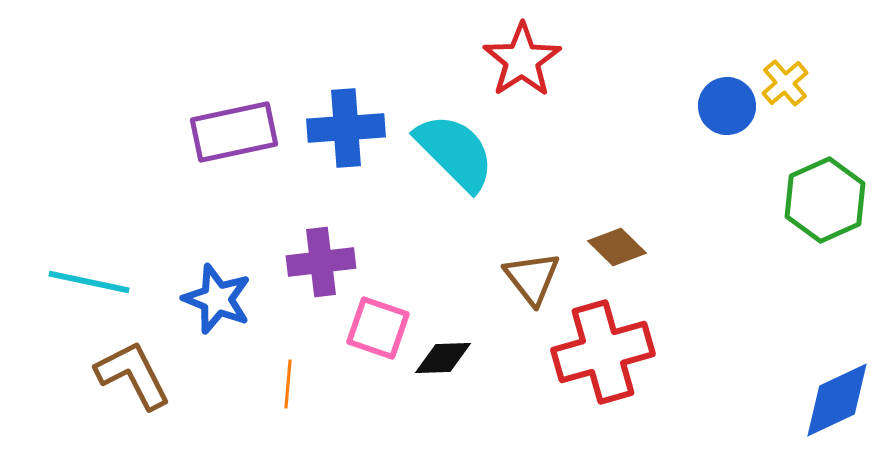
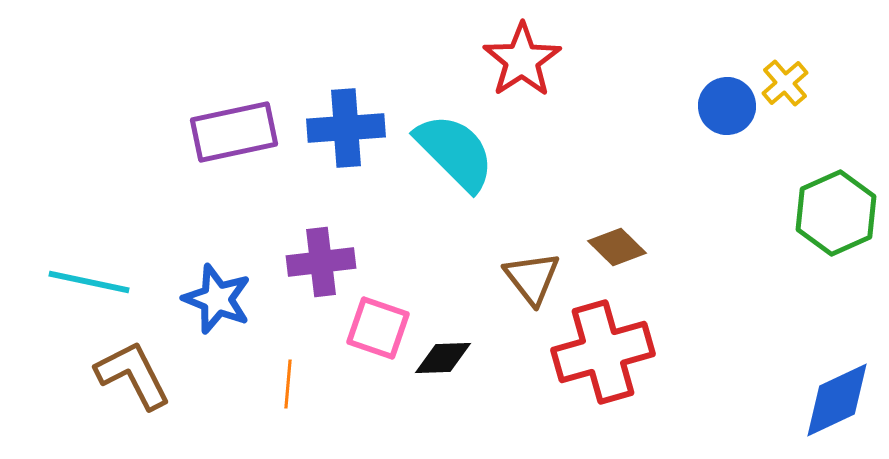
green hexagon: moved 11 px right, 13 px down
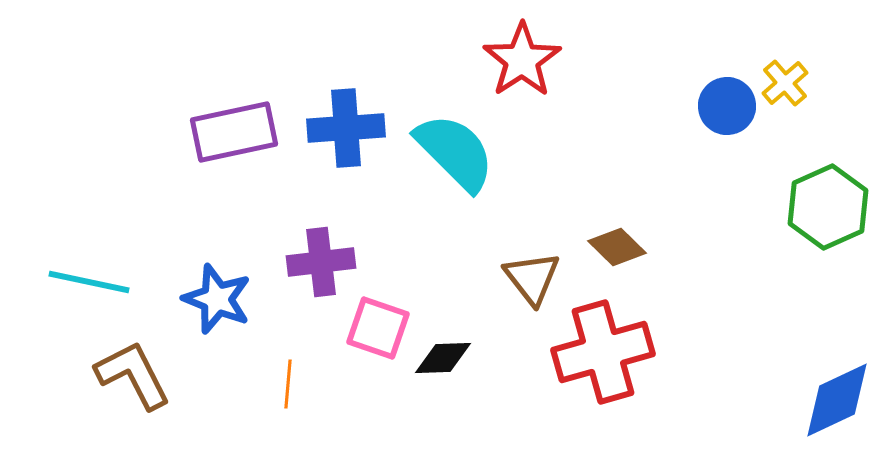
green hexagon: moved 8 px left, 6 px up
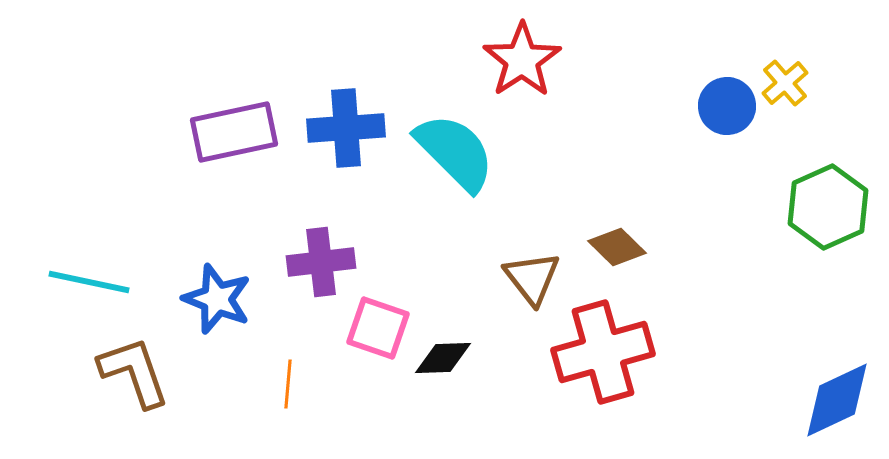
brown L-shape: moved 1 px right, 3 px up; rotated 8 degrees clockwise
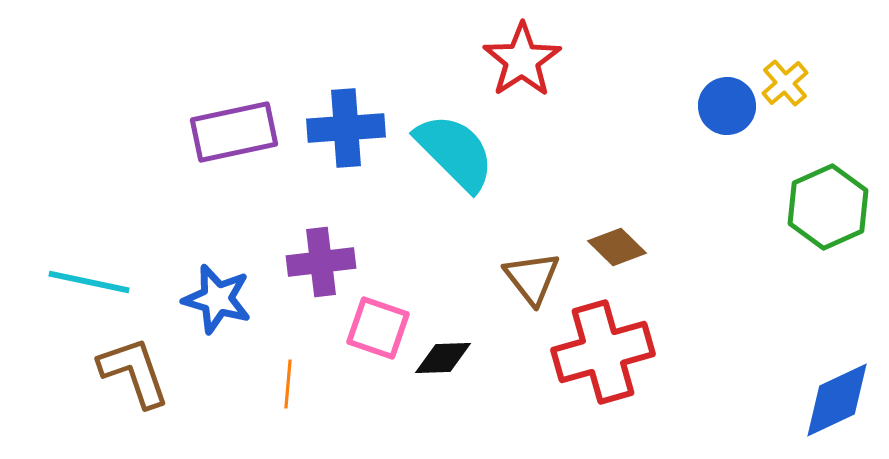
blue star: rotated 6 degrees counterclockwise
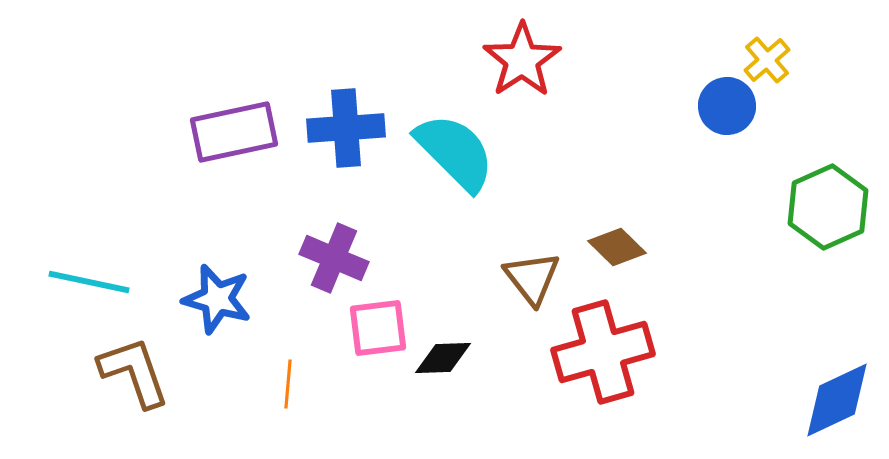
yellow cross: moved 18 px left, 23 px up
purple cross: moved 13 px right, 4 px up; rotated 30 degrees clockwise
pink square: rotated 26 degrees counterclockwise
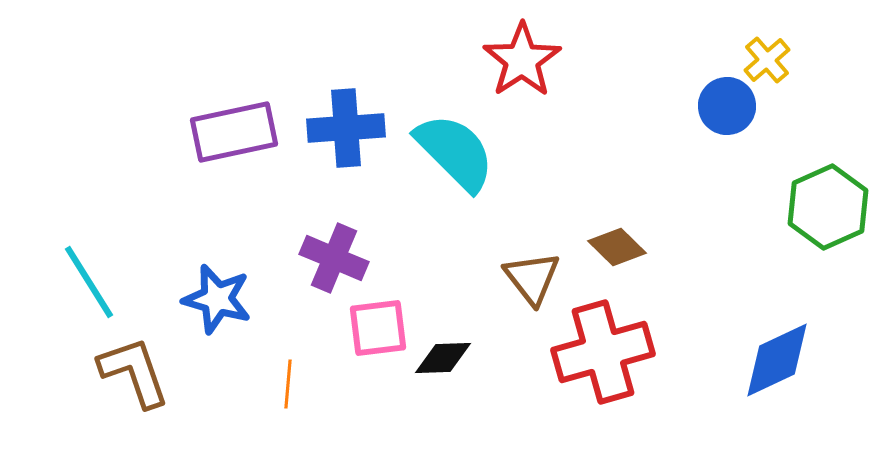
cyan line: rotated 46 degrees clockwise
blue diamond: moved 60 px left, 40 px up
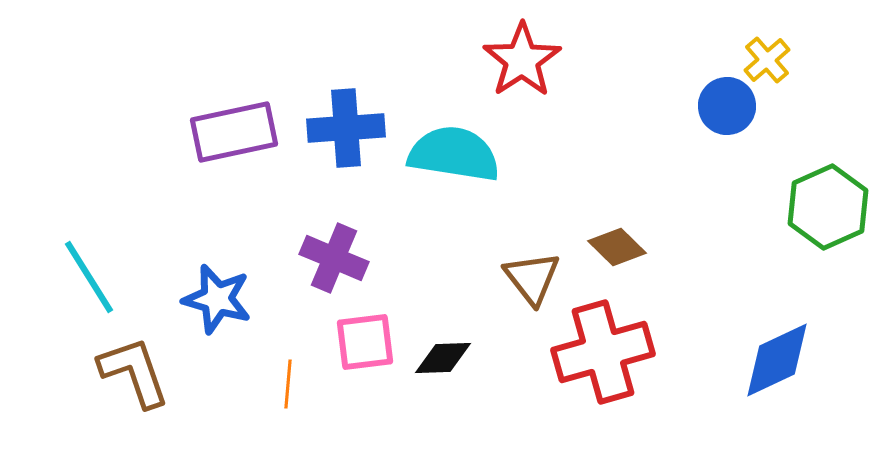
cyan semicircle: moved 1 px left, 2 px down; rotated 36 degrees counterclockwise
cyan line: moved 5 px up
pink square: moved 13 px left, 14 px down
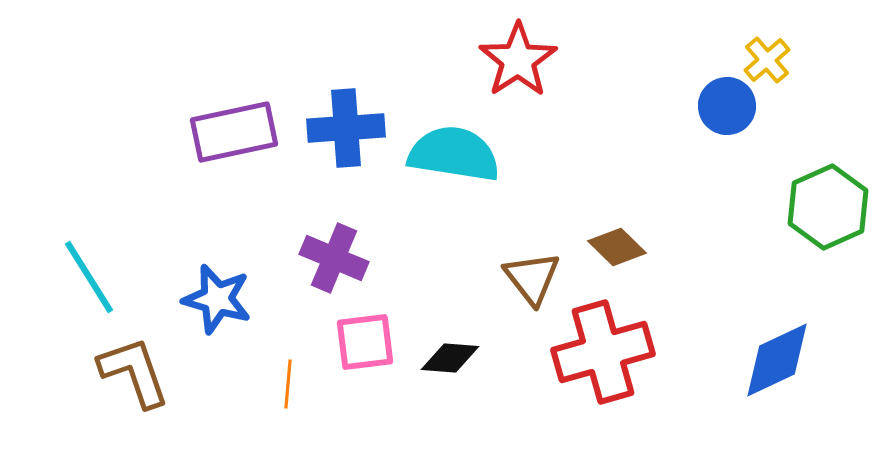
red star: moved 4 px left
black diamond: moved 7 px right; rotated 6 degrees clockwise
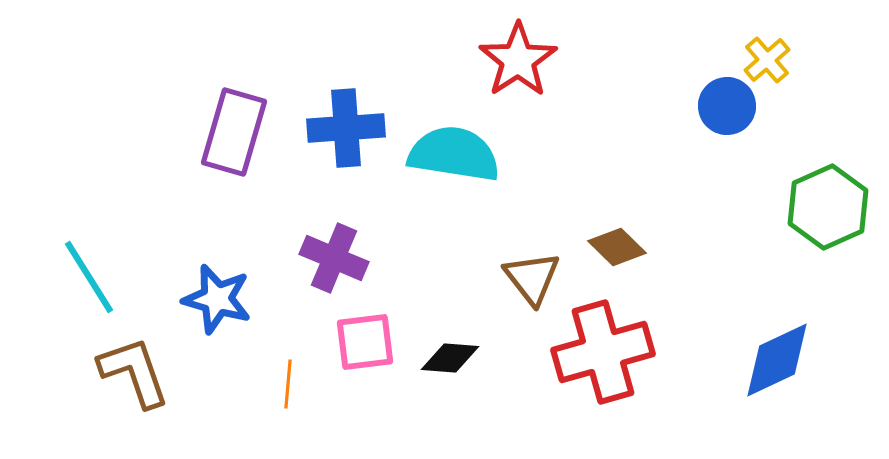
purple rectangle: rotated 62 degrees counterclockwise
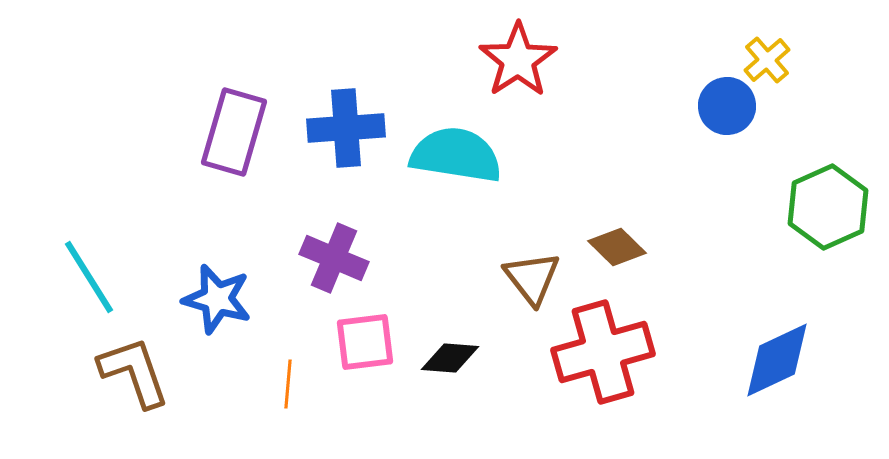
cyan semicircle: moved 2 px right, 1 px down
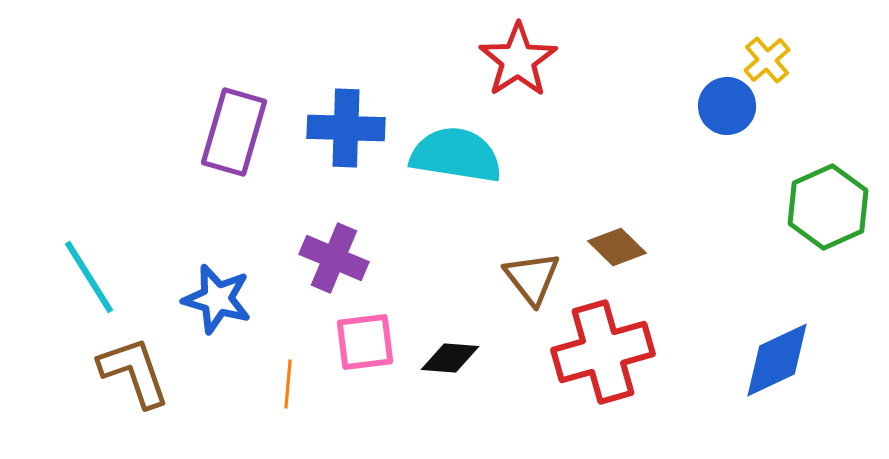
blue cross: rotated 6 degrees clockwise
